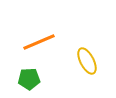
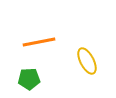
orange line: rotated 12 degrees clockwise
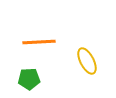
orange line: rotated 8 degrees clockwise
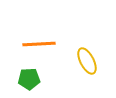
orange line: moved 2 px down
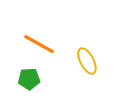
orange line: rotated 32 degrees clockwise
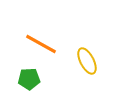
orange line: moved 2 px right
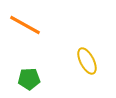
orange line: moved 16 px left, 19 px up
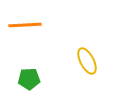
orange line: rotated 32 degrees counterclockwise
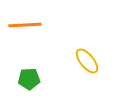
yellow ellipse: rotated 12 degrees counterclockwise
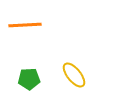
yellow ellipse: moved 13 px left, 14 px down
